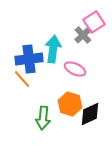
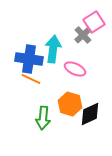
blue cross: rotated 16 degrees clockwise
orange line: moved 9 px right; rotated 24 degrees counterclockwise
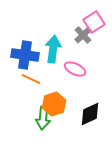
blue cross: moved 4 px left, 4 px up
orange hexagon: moved 16 px left; rotated 25 degrees clockwise
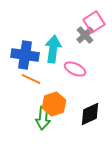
gray cross: moved 2 px right
